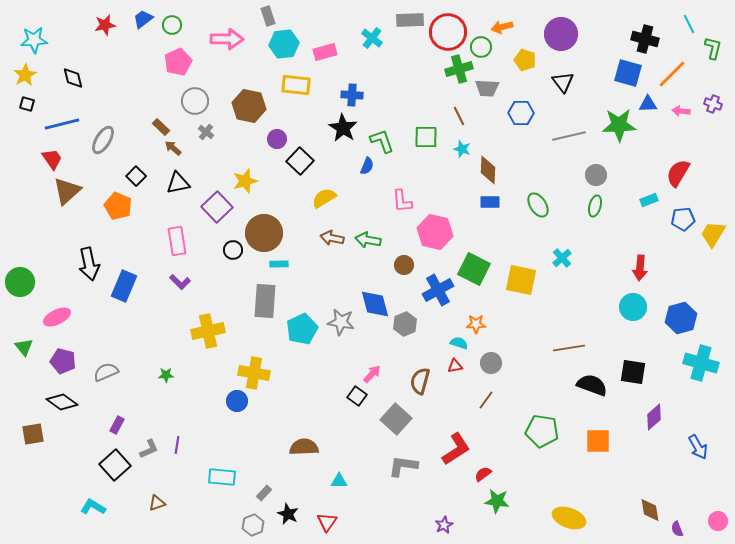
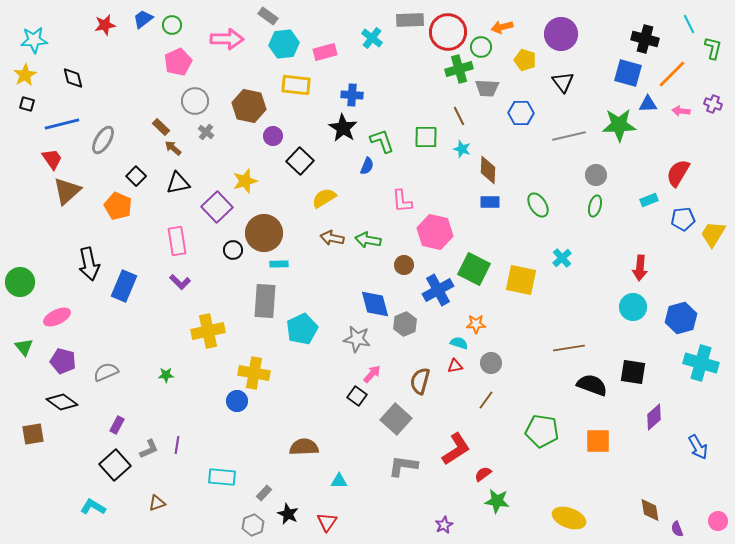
gray rectangle at (268, 16): rotated 36 degrees counterclockwise
purple circle at (277, 139): moved 4 px left, 3 px up
gray star at (341, 322): moved 16 px right, 17 px down
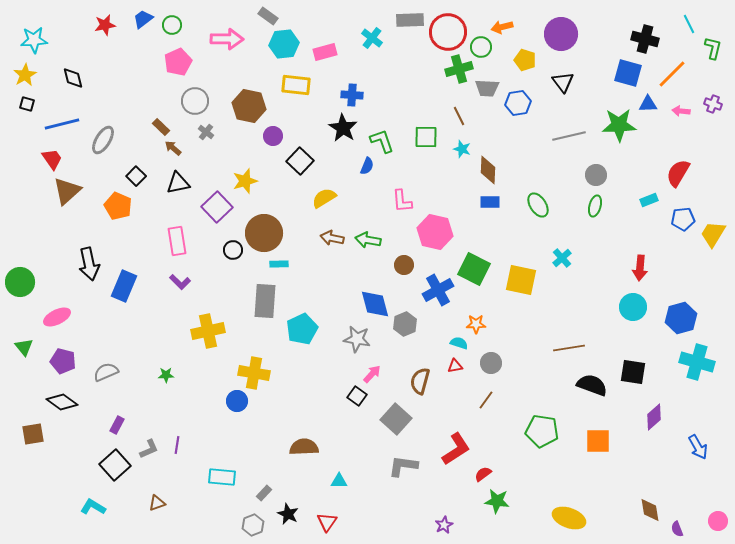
blue hexagon at (521, 113): moved 3 px left, 10 px up; rotated 10 degrees counterclockwise
cyan cross at (701, 363): moved 4 px left, 1 px up
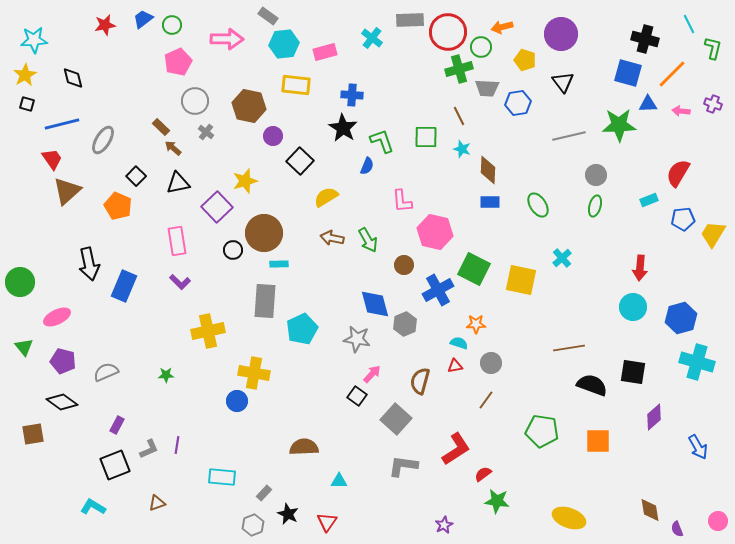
yellow semicircle at (324, 198): moved 2 px right, 1 px up
green arrow at (368, 240): rotated 130 degrees counterclockwise
black square at (115, 465): rotated 20 degrees clockwise
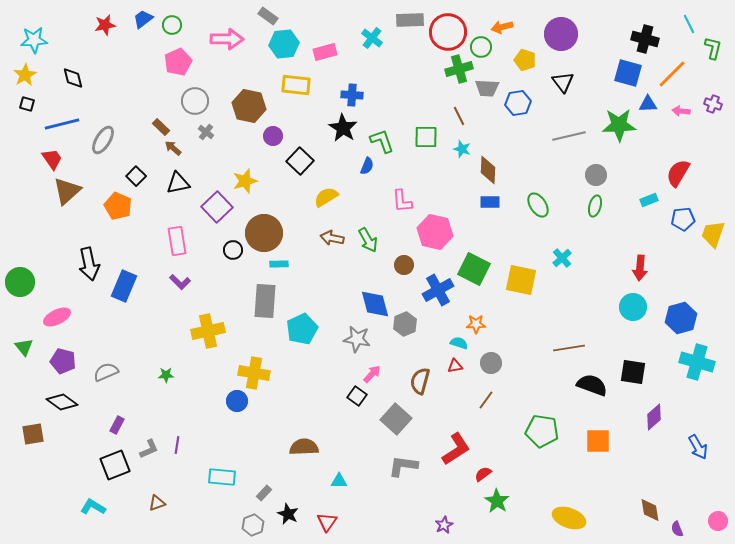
yellow trapezoid at (713, 234): rotated 12 degrees counterclockwise
green star at (497, 501): rotated 25 degrees clockwise
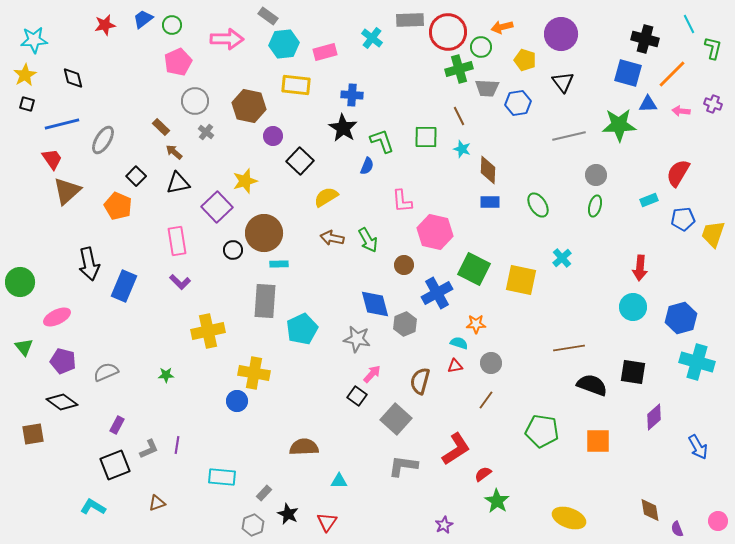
brown arrow at (173, 148): moved 1 px right, 4 px down
blue cross at (438, 290): moved 1 px left, 3 px down
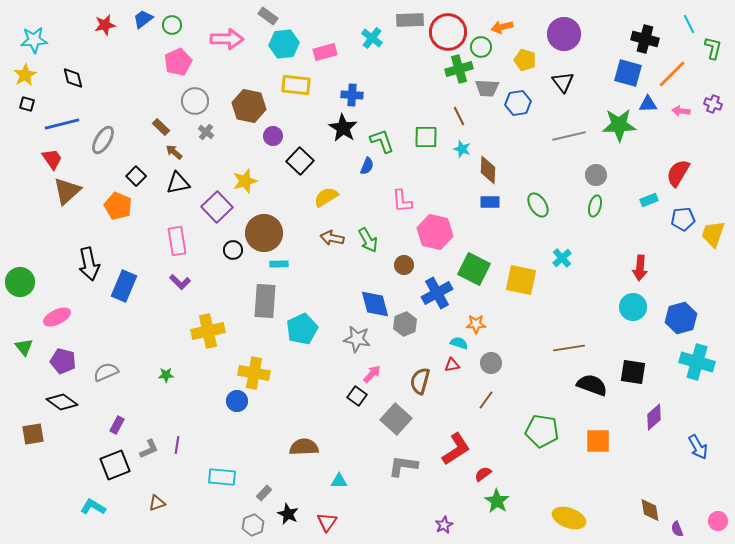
purple circle at (561, 34): moved 3 px right
red triangle at (455, 366): moved 3 px left, 1 px up
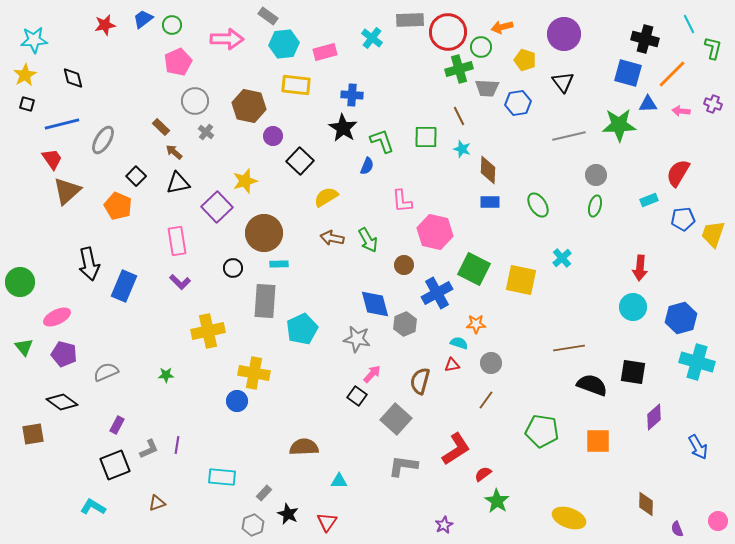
black circle at (233, 250): moved 18 px down
purple pentagon at (63, 361): moved 1 px right, 7 px up
brown diamond at (650, 510): moved 4 px left, 6 px up; rotated 10 degrees clockwise
